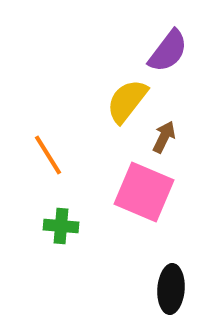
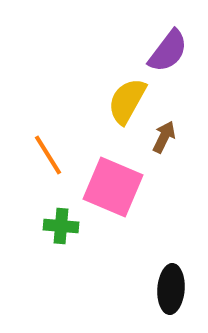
yellow semicircle: rotated 9 degrees counterclockwise
pink square: moved 31 px left, 5 px up
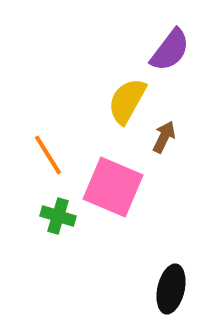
purple semicircle: moved 2 px right, 1 px up
green cross: moved 3 px left, 10 px up; rotated 12 degrees clockwise
black ellipse: rotated 9 degrees clockwise
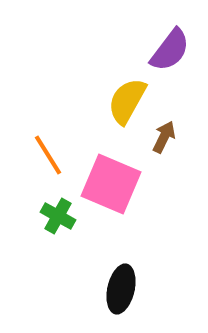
pink square: moved 2 px left, 3 px up
green cross: rotated 12 degrees clockwise
black ellipse: moved 50 px left
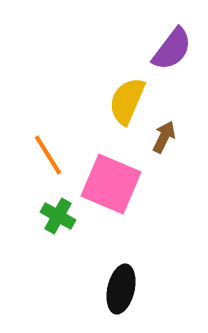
purple semicircle: moved 2 px right, 1 px up
yellow semicircle: rotated 6 degrees counterclockwise
